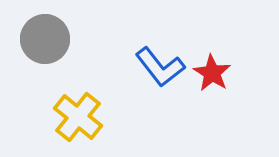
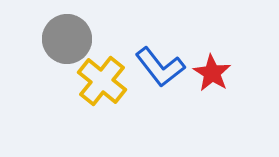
gray circle: moved 22 px right
yellow cross: moved 24 px right, 36 px up
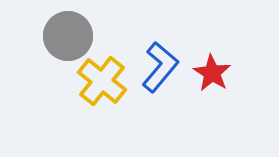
gray circle: moved 1 px right, 3 px up
blue L-shape: rotated 102 degrees counterclockwise
